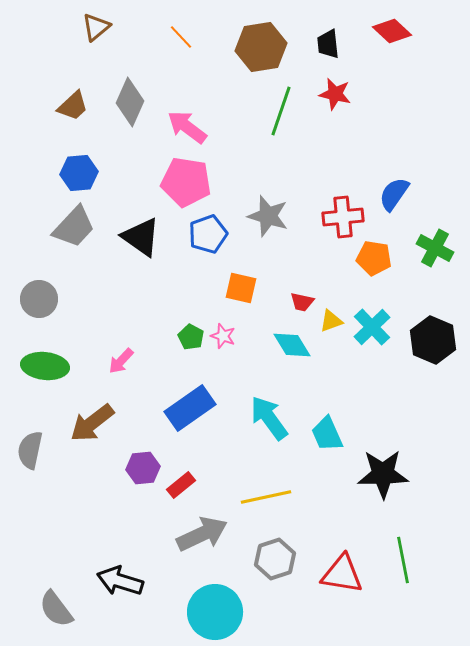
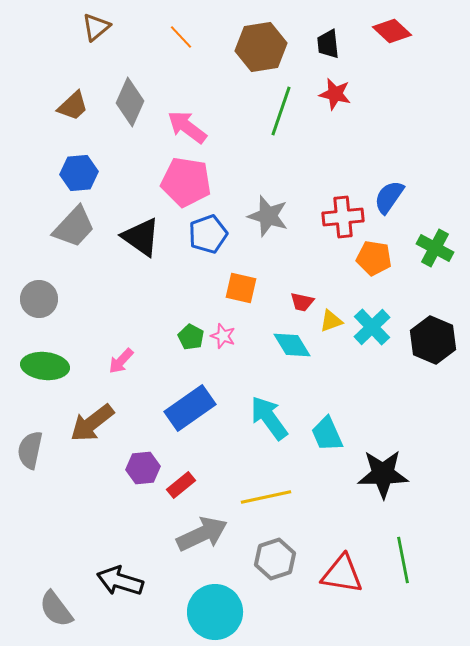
blue semicircle at (394, 194): moved 5 px left, 3 px down
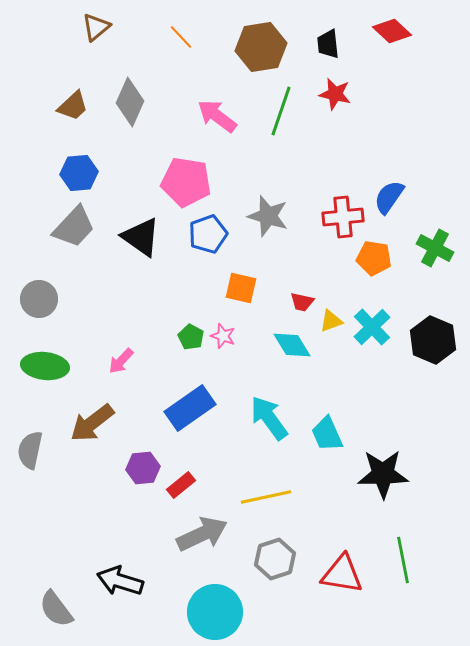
pink arrow at (187, 127): moved 30 px right, 11 px up
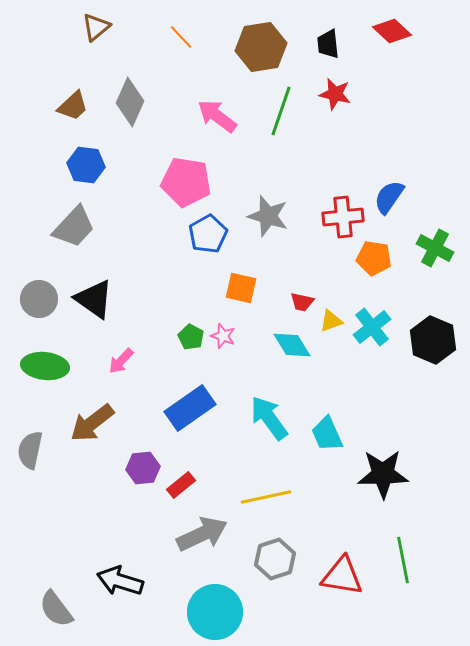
blue hexagon at (79, 173): moved 7 px right, 8 px up; rotated 12 degrees clockwise
blue pentagon at (208, 234): rotated 9 degrees counterclockwise
black triangle at (141, 237): moved 47 px left, 62 px down
cyan cross at (372, 327): rotated 6 degrees clockwise
red triangle at (342, 574): moved 2 px down
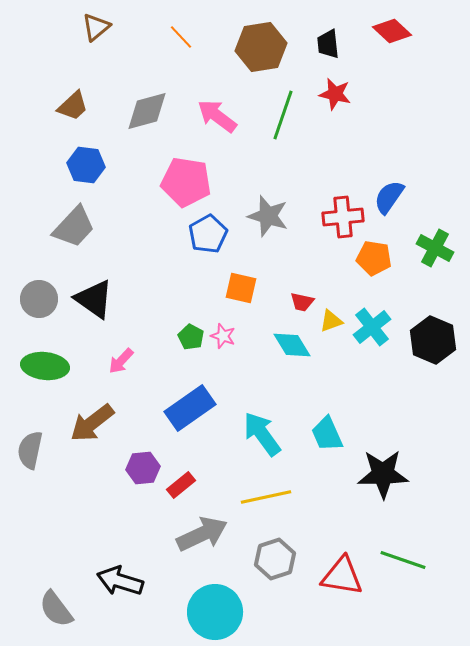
gray diamond at (130, 102): moved 17 px right, 9 px down; rotated 51 degrees clockwise
green line at (281, 111): moved 2 px right, 4 px down
cyan arrow at (269, 418): moved 7 px left, 16 px down
green line at (403, 560): rotated 60 degrees counterclockwise
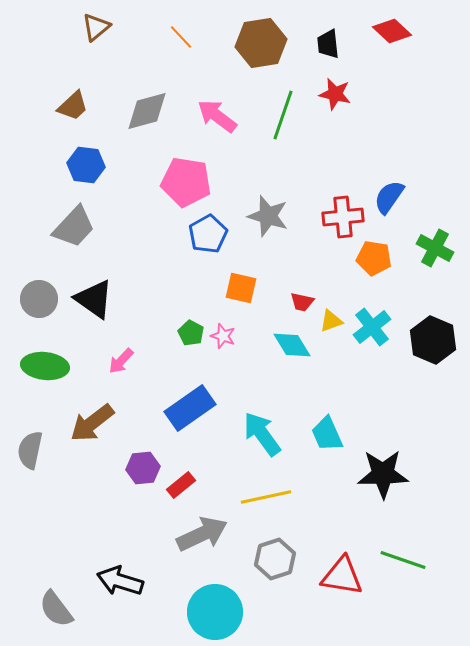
brown hexagon at (261, 47): moved 4 px up
green pentagon at (191, 337): moved 4 px up
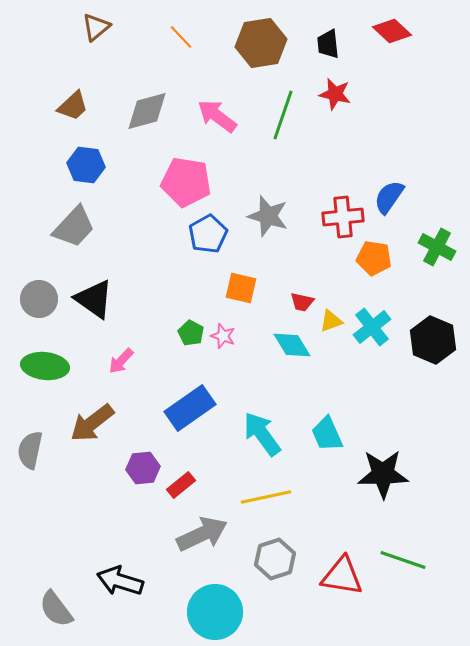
green cross at (435, 248): moved 2 px right, 1 px up
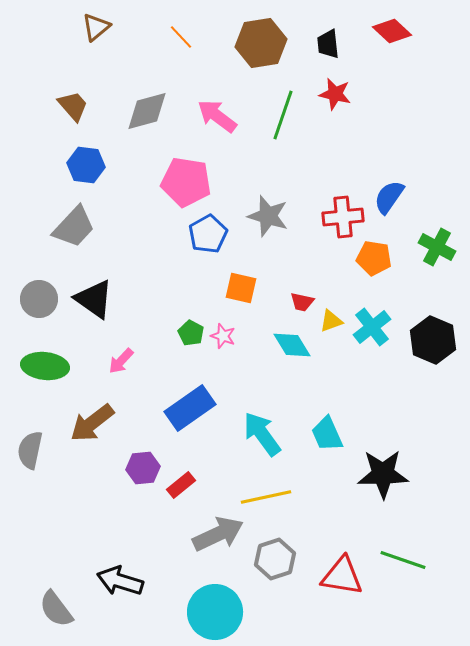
brown trapezoid at (73, 106): rotated 88 degrees counterclockwise
gray arrow at (202, 534): moved 16 px right
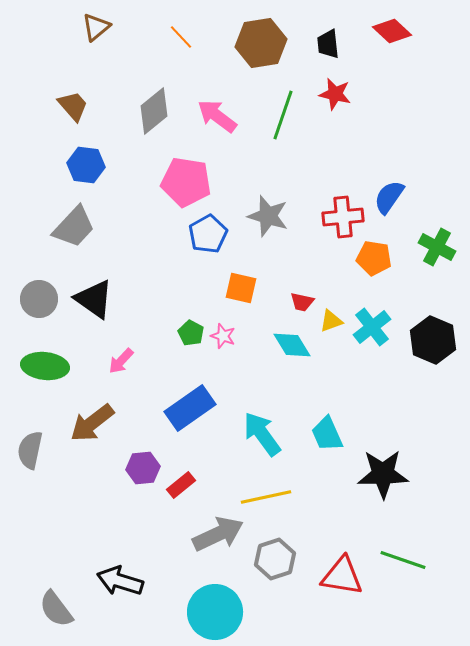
gray diamond at (147, 111): moved 7 px right; rotated 24 degrees counterclockwise
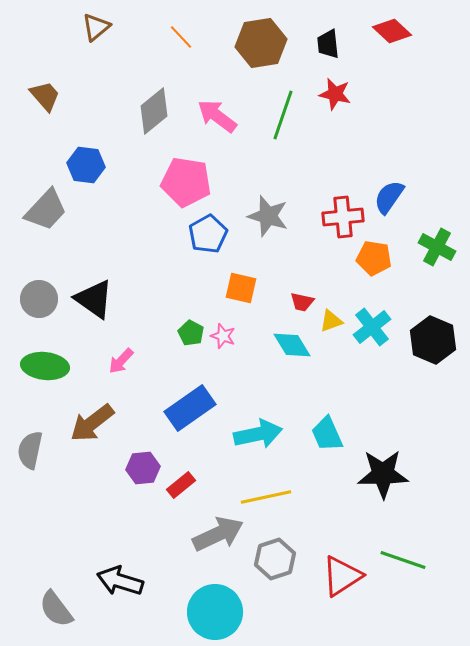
brown trapezoid at (73, 106): moved 28 px left, 10 px up
gray trapezoid at (74, 227): moved 28 px left, 17 px up
cyan arrow at (262, 434): moved 4 px left; rotated 114 degrees clockwise
red triangle at (342, 576): rotated 42 degrees counterclockwise
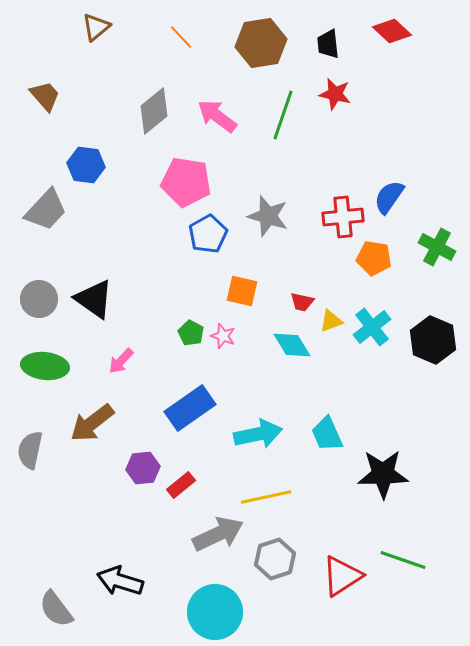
orange square at (241, 288): moved 1 px right, 3 px down
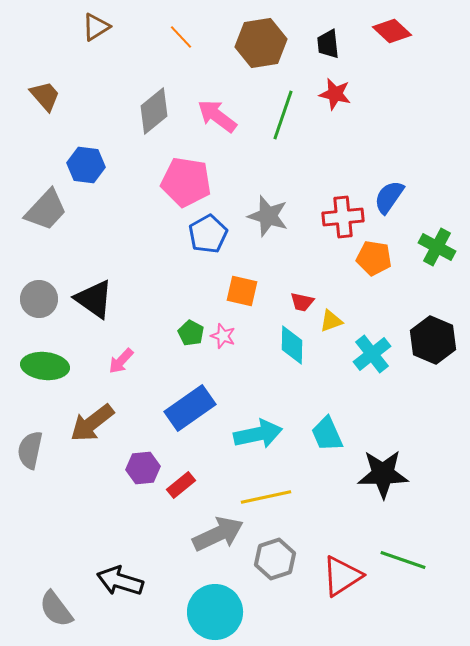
brown triangle at (96, 27): rotated 8 degrees clockwise
cyan cross at (372, 327): moved 27 px down
cyan diamond at (292, 345): rotated 33 degrees clockwise
